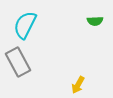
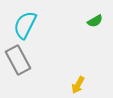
green semicircle: rotated 28 degrees counterclockwise
gray rectangle: moved 2 px up
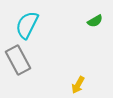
cyan semicircle: moved 2 px right
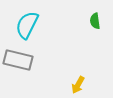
green semicircle: rotated 112 degrees clockwise
gray rectangle: rotated 48 degrees counterclockwise
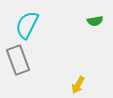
green semicircle: rotated 91 degrees counterclockwise
gray rectangle: rotated 56 degrees clockwise
